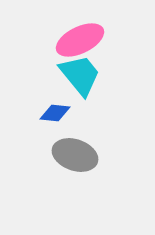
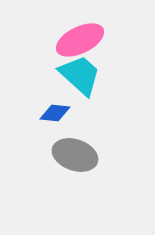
cyan trapezoid: rotated 9 degrees counterclockwise
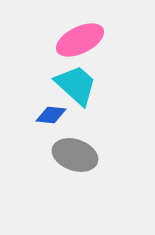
cyan trapezoid: moved 4 px left, 10 px down
blue diamond: moved 4 px left, 2 px down
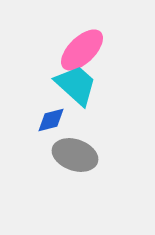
pink ellipse: moved 2 px right, 10 px down; rotated 18 degrees counterclockwise
blue diamond: moved 5 px down; rotated 20 degrees counterclockwise
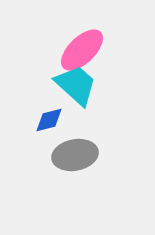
blue diamond: moved 2 px left
gray ellipse: rotated 30 degrees counterclockwise
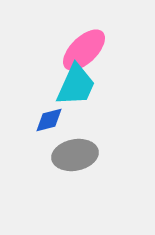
pink ellipse: moved 2 px right
cyan trapezoid: rotated 72 degrees clockwise
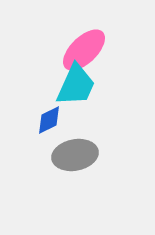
blue diamond: rotated 12 degrees counterclockwise
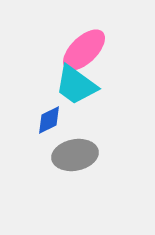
cyan trapezoid: rotated 102 degrees clockwise
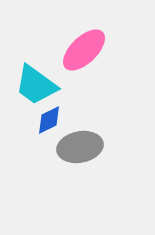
cyan trapezoid: moved 40 px left
gray ellipse: moved 5 px right, 8 px up
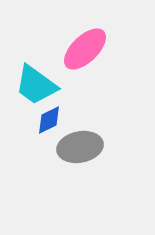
pink ellipse: moved 1 px right, 1 px up
